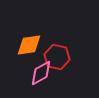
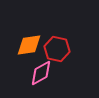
red hexagon: moved 8 px up
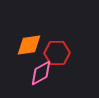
red hexagon: moved 4 px down; rotated 15 degrees counterclockwise
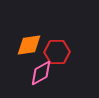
red hexagon: moved 1 px up
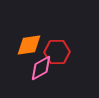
pink diamond: moved 5 px up
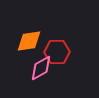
orange diamond: moved 4 px up
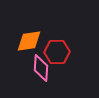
pink diamond: rotated 56 degrees counterclockwise
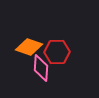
orange diamond: moved 6 px down; rotated 28 degrees clockwise
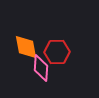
orange diamond: moved 3 px left; rotated 60 degrees clockwise
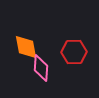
red hexagon: moved 17 px right
